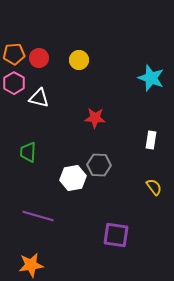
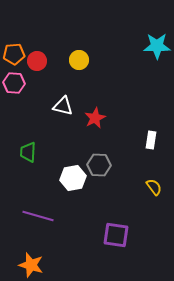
red circle: moved 2 px left, 3 px down
cyan star: moved 6 px right, 32 px up; rotated 20 degrees counterclockwise
pink hexagon: rotated 25 degrees counterclockwise
white triangle: moved 24 px right, 8 px down
red star: rotated 30 degrees counterclockwise
orange star: rotated 25 degrees clockwise
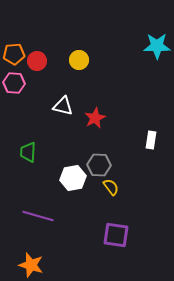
yellow semicircle: moved 43 px left
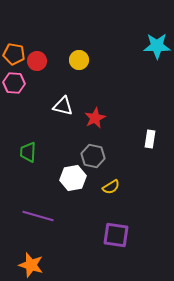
orange pentagon: rotated 15 degrees clockwise
white rectangle: moved 1 px left, 1 px up
gray hexagon: moved 6 px left, 9 px up; rotated 10 degrees clockwise
yellow semicircle: rotated 96 degrees clockwise
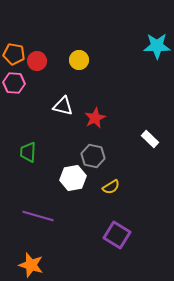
white rectangle: rotated 54 degrees counterclockwise
purple square: moved 1 px right; rotated 24 degrees clockwise
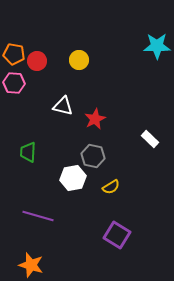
red star: moved 1 px down
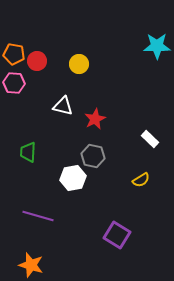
yellow circle: moved 4 px down
yellow semicircle: moved 30 px right, 7 px up
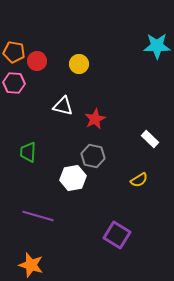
orange pentagon: moved 2 px up
yellow semicircle: moved 2 px left
